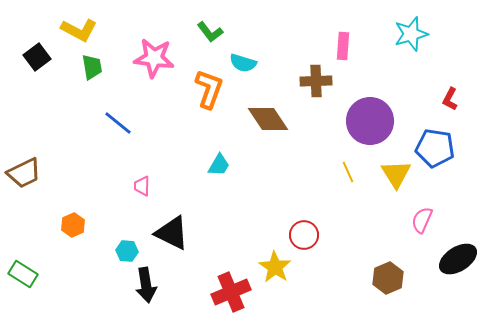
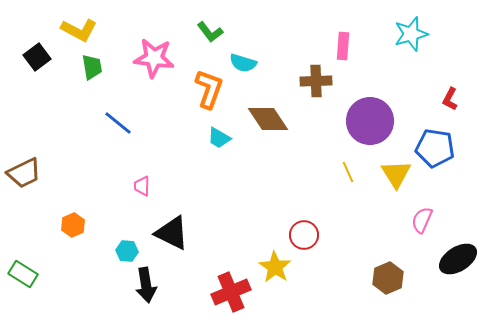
cyan trapezoid: moved 27 px up; rotated 90 degrees clockwise
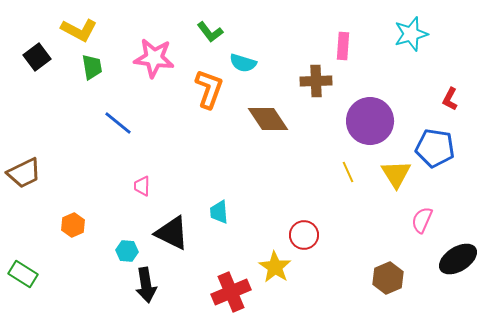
cyan trapezoid: moved 74 px down; rotated 55 degrees clockwise
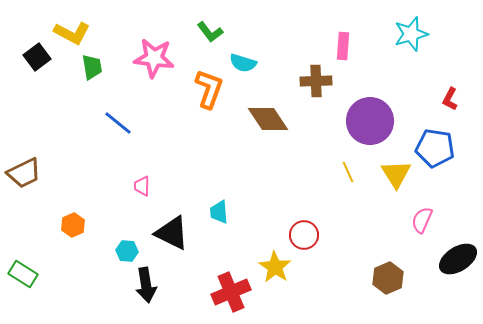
yellow L-shape: moved 7 px left, 3 px down
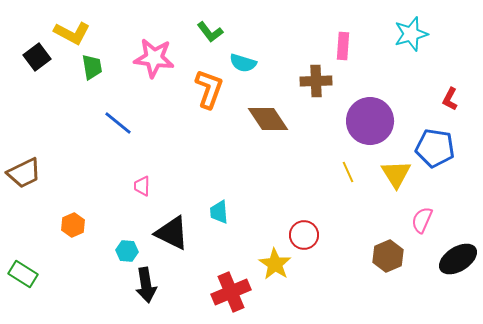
yellow star: moved 3 px up
brown hexagon: moved 22 px up
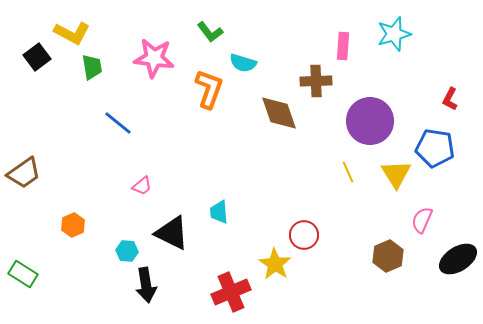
cyan star: moved 17 px left
brown diamond: moved 11 px right, 6 px up; rotated 15 degrees clockwise
brown trapezoid: rotated 9 degrees counterclockwise
pink trapezoid: rotated 130 degrees counterclockwise
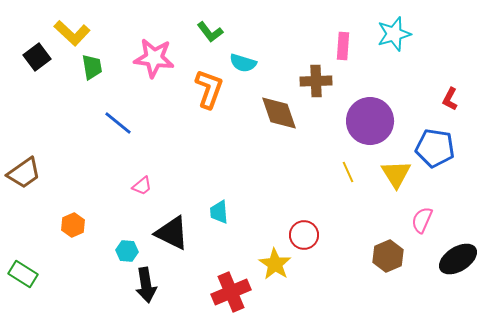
yellow L-shape: rotated 15 degrees clockwise
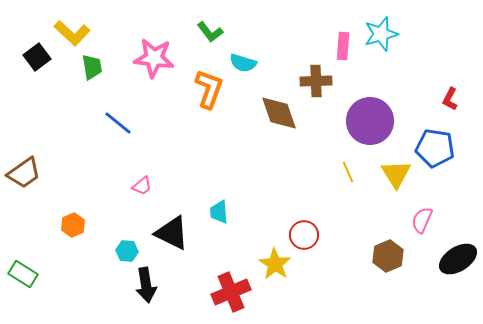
cyan star: moved 13 px left
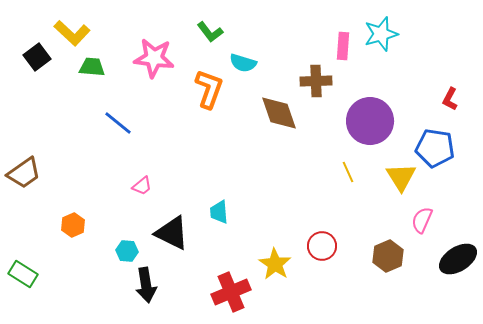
green trapezoid: rotated 76 degrees counterclockwise
yellow triangle: moved 5 px right, 3 px down
red circle: moved 18 px right, 11 px down
